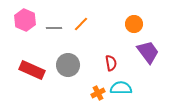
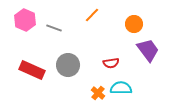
orange line: moved 11 px right, 9 px up
gray line: rotated 21 degrees clockwise
purple trapezoid: moved 2 px up
red semicircle: rotated 91 degrees clockwise
orange cross: rotated 24 degrees counterclockwise
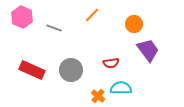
pink hexagon: moved 3 px left, 3 px up
gray circle: moved 3 px right, 5 px down
orange cross: moved 3 px down
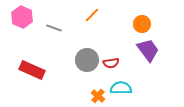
orange circle: moved 8 px right
gray circle: moved 16 px right, 10 px up
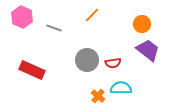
purple trapezoid: rotated 15 degrees counterclockwise
red semicircle: moved 2 px right
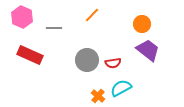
gray line: rotated 21 degrees counterclockwise
red rectangle: moved 2 px left, 15 px up
cyan semicircle: rotated 30 degrees counterclockwise
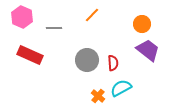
red semicircle: rotated 84 degrees counterclockwise
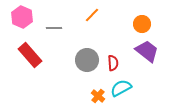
purple trapezoid: moved 1 px left, 1 px down
red rectangle: rotated 25 degrees clockwise
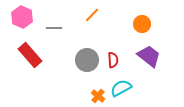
purple trapezoid: moved 2 px right, 5 px down
red semicircle: moved 3 px up
